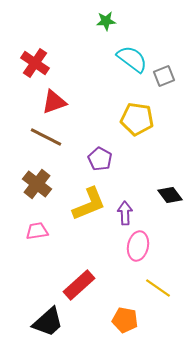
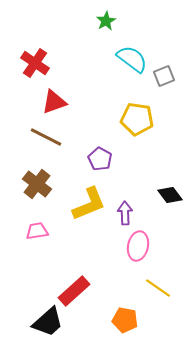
green star: rotated 24 degrees counterclockwise
red rectangle: moved 5 px left, 6 px down
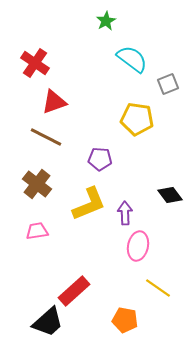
gray square: moved 4 px right, 8 px down
purple pentagon: rotated 25 degrees counterclockwise
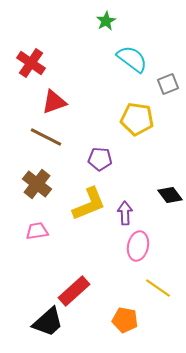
red cross: moved 4 px left
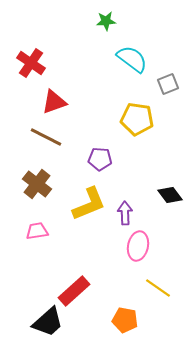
green star: rotated 24 degrees clockwise
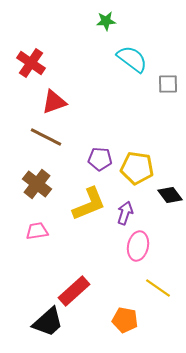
gray square: rotated 20 degrees clockwise
yellow pentagon: moved 49 px down
purple arrow: rotated 20 degrees clockwise
